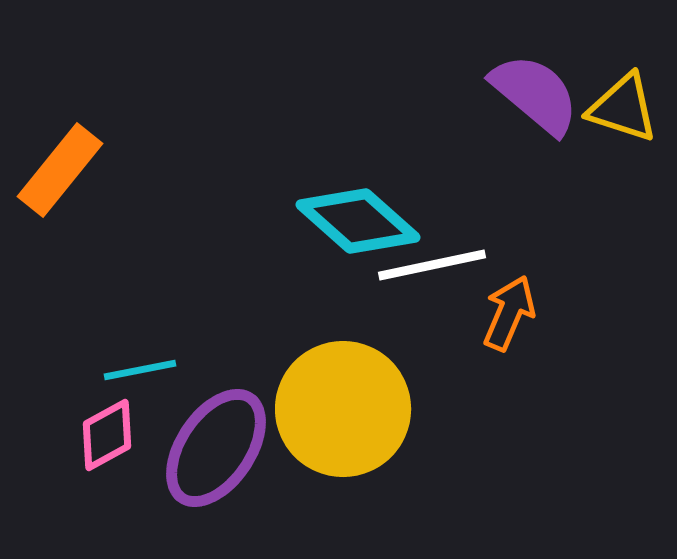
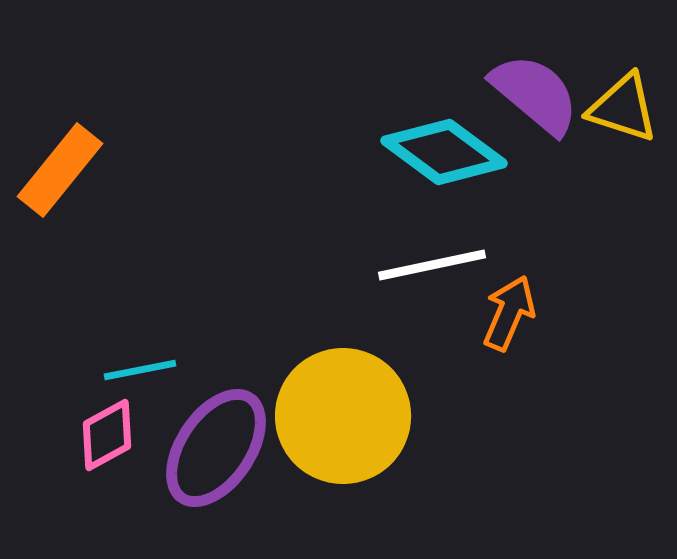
cyan diamond: moved 86 px right, 69 px up; rotated 5 degrees counterclockwise
yellow circle: moved 7 px down
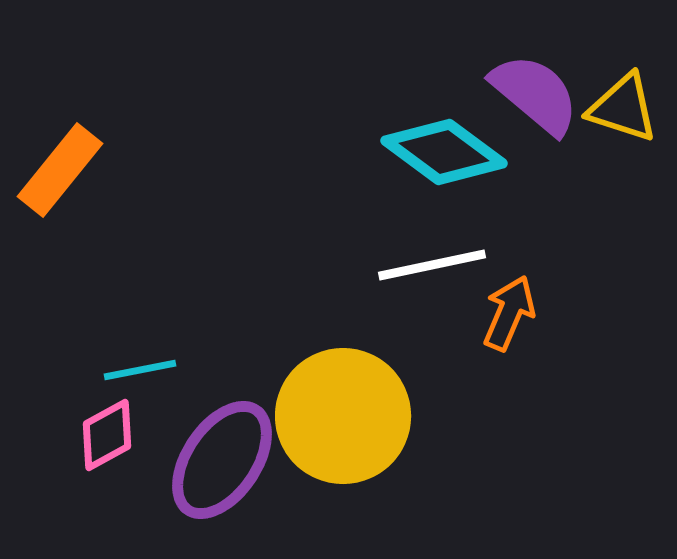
purple ellipse: moved 6 px right, 12 px down
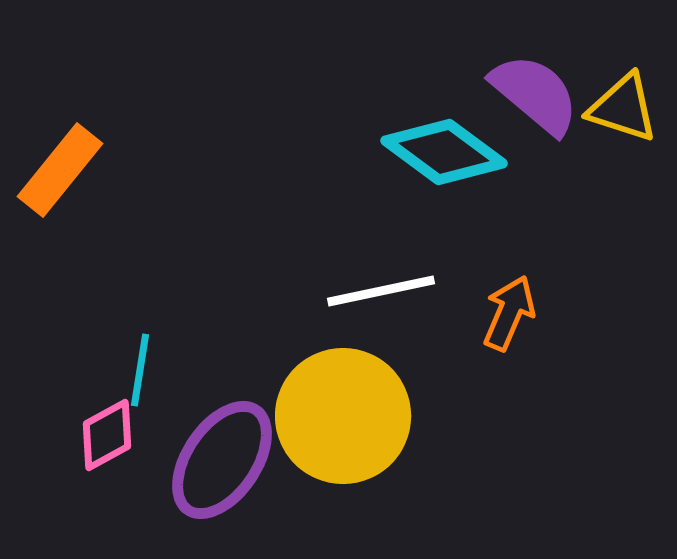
white line: moved 51 px left, 26 px down
cyan line: rotated 70 degrees counterclockwise
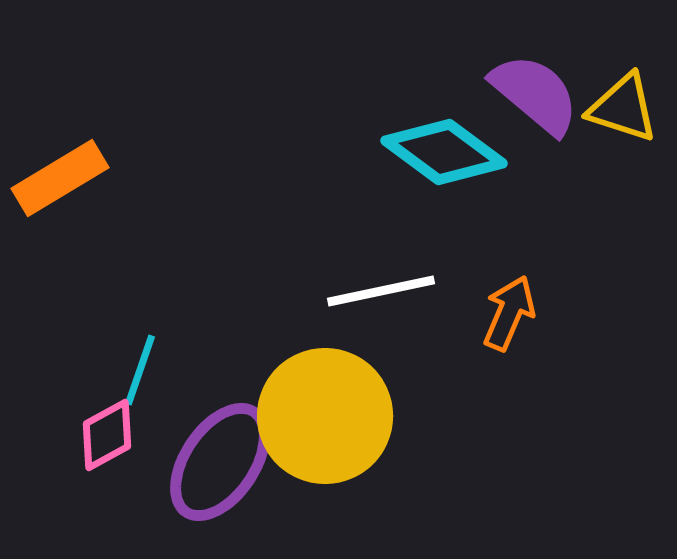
orange rectangle: moved 8 px down; rotated 20 degrees clockwise
cyan line: rotated 10 degrees clockwise
yellow circle: moved 18 px left
purple ellipse: moved 2 px left, 2 px down
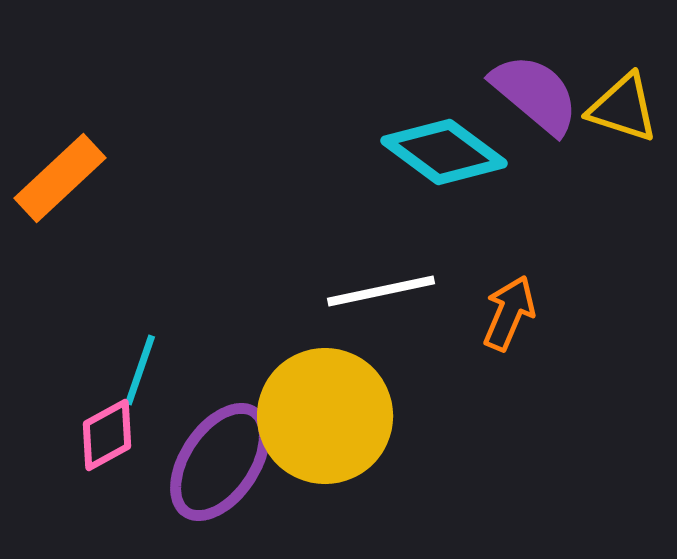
orange rectangle: rotated 12 degrees counterclockwise
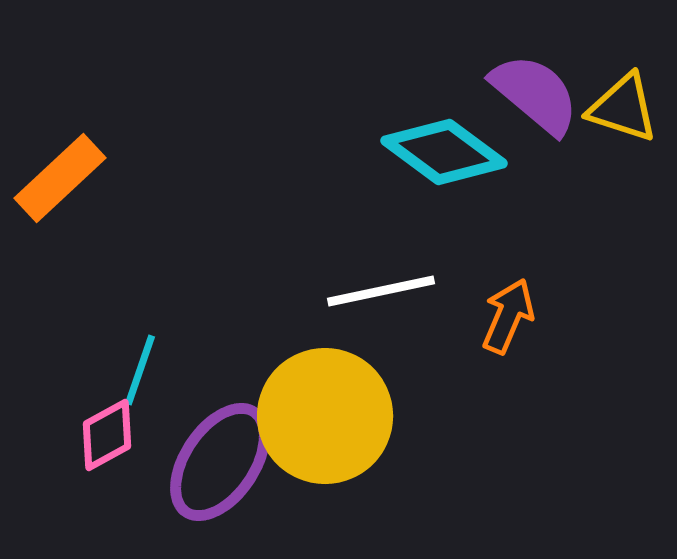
orange arrow: moved 1 px left, 3 px down
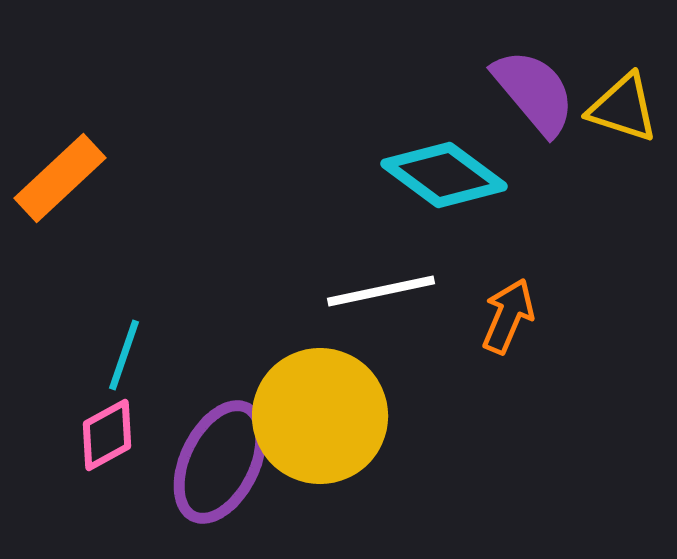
purple semicircle: moved 1 px left, 2 px up; rotated 10 degrees clockwise
cyan diamond: moved 23 px down
cyan line: moved 16 px left, 15 px up
yellow circle: moved 5 px left
purple ellipse: rotated 8 degrees counterclockwise
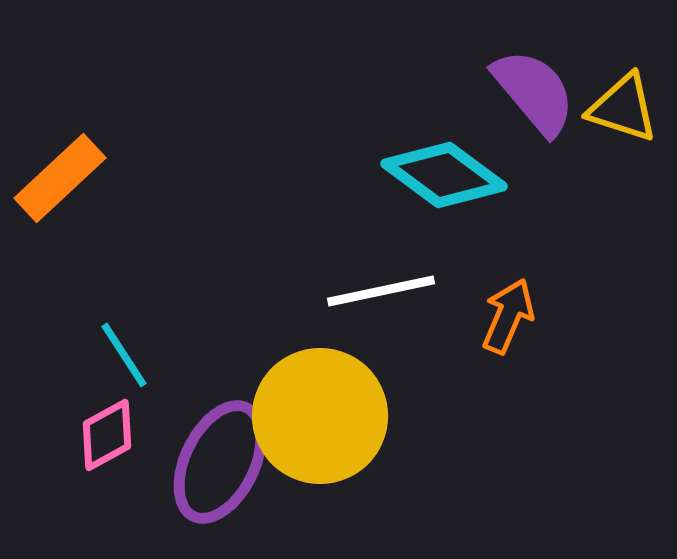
cyan line: rotated 52 degrees counterclockwise
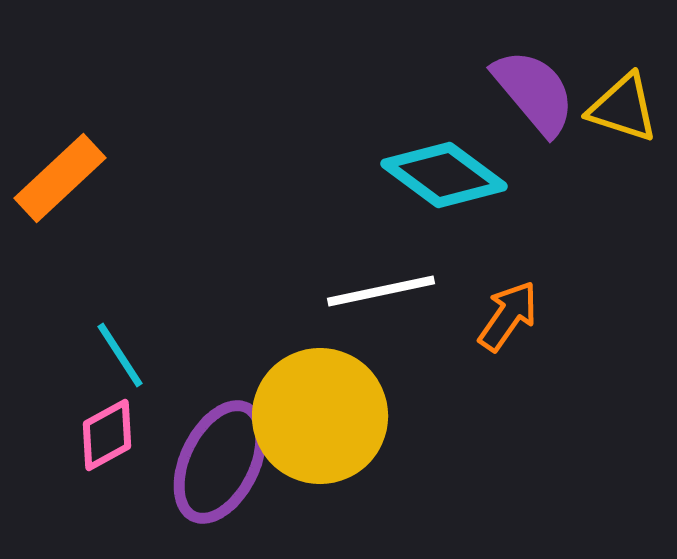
orange arrow: rotated 12 degrees clockwise
cyan line: moved 4 px left
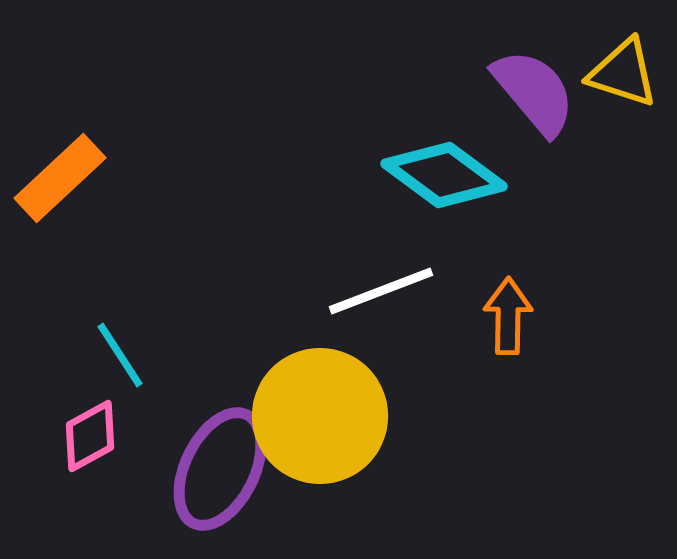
yellow triangle: moved 35 px up
white line: rotated 9 degrees counterclockwise
orange arrow: rotated 34 degrees counterclockwise
pink diamond: moved 17 px left, 1 px down
purple ellipse: moved 7 px down
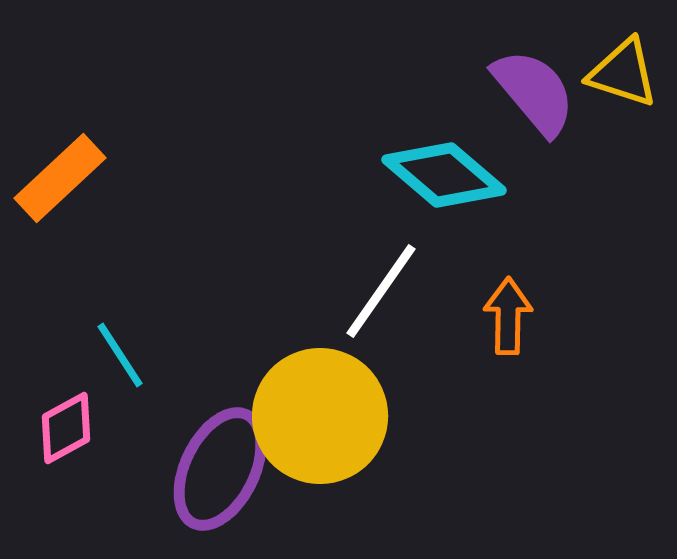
cyan diamond: rotated 4 degrees clockwise
white line: rotated 34 degrees counterclockwise
pink diamond: moved 24 px left, 8 px up
